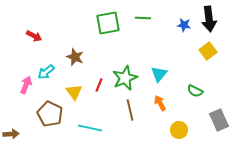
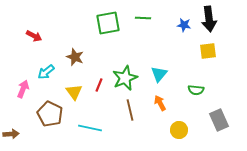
yellow square: rotated 30 degrees clockwise
pink arrow: moved 3 px left, 4 px down
green semicircle: moved 1 px right, 1 px up; rotated 21 degrees counterclockwise
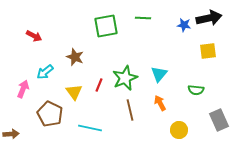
black arrow: moved 1 px up; rotated 95 degrees counterclockwise
green square: moved 2 px left, 3 px down
cyan arrow: moved 1 px left
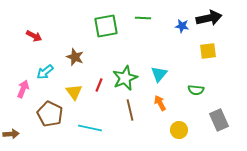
blue star: moved 2 px left, 1 px down
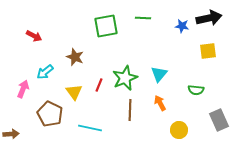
brown line: rotated 15 degrees clockwise
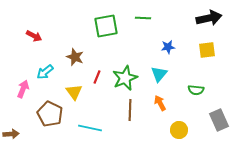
blue star: moved 14 px left, 21 px down; rotated 16 degrees counterclockwise
yellow square: moved 1 px left, 1 px up
red line: moved 2 px left, 8 px up
